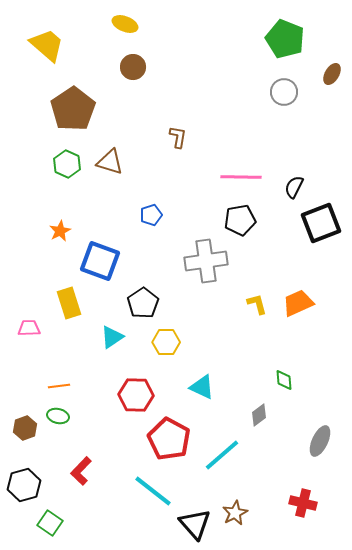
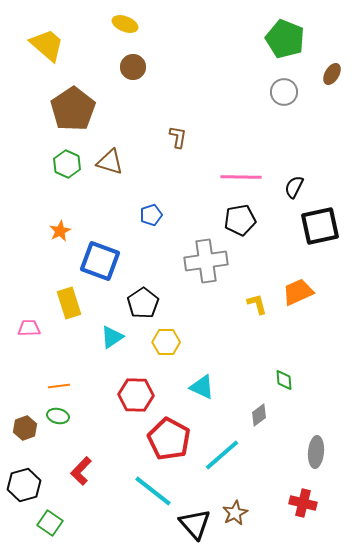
black square at (321, 223): moved 1 px left, 3 px down; rotated 9 degrees clockwise
orange trapezoid at (298, 303): moved 11 px up
gray ellipse at (320, 441): moved 4 px left, 11 px down; rotated 20 degrees counterclockwise
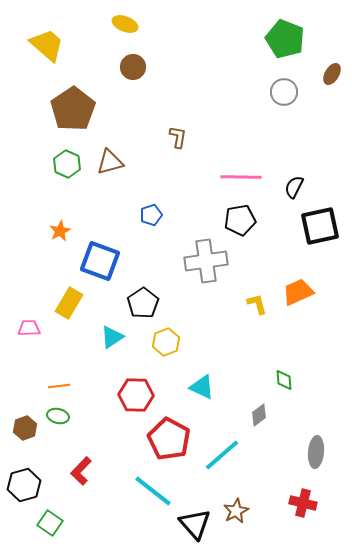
brown triangle at (110, 162): rotated 32 degrees counterclockwise
yellow rectangle at (69, 303): rotated 48 degrees clockwise
yellow hexagon at (166, 342): rotated 20 degrees counterclockwise
brown star at (235, 513): moved 1 px right, 2 px up
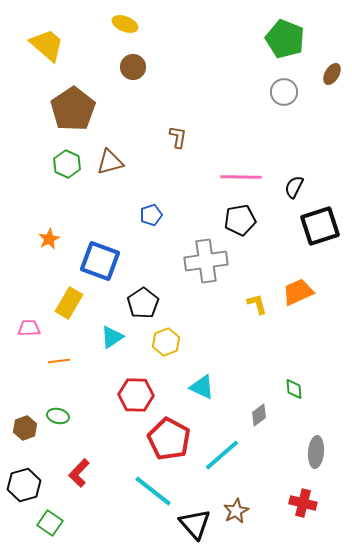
black square at (320, 226): rotated 6 degrees counterclockwise
orange star at (60, 231): moved 11 px left, 8 px down
green diamond at (284, 380): moved 10 px right, 9 px down
orange line at (59, 386): moved 25 px up
red L-shape at (81, 471): moved 2 px left, 2 px down
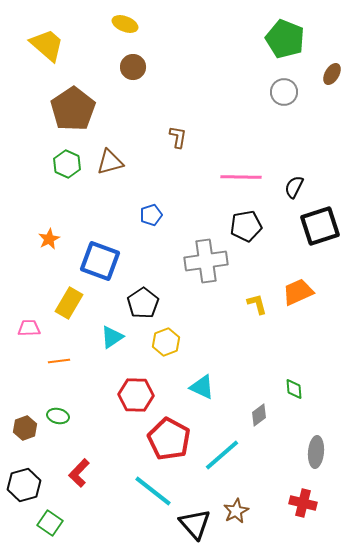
black pentagon at (240, 220): moved 6 px right, 6 px down
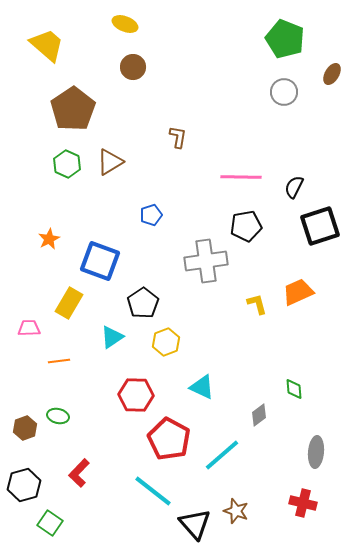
brown triangle at (110, 162): rotated 16 degrees counterclockwise
brown star at (236, 511): rotated 25 degrees counterclockwise
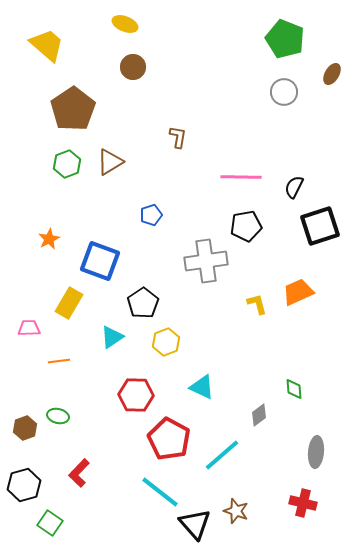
green hexagon at (67, 164): rotated 16 degrees clockwise
cyan line at (153, 491): moved 7 px right, 1 px down
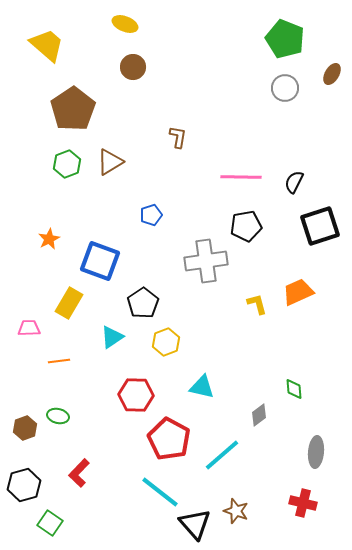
gray circle at (284, 92): moved 1 px right, 4 px up
black semicircle at (294, 187): moved 5 px up
cyan triangle at (202, 387): rotated 12 degrees counterclockwise
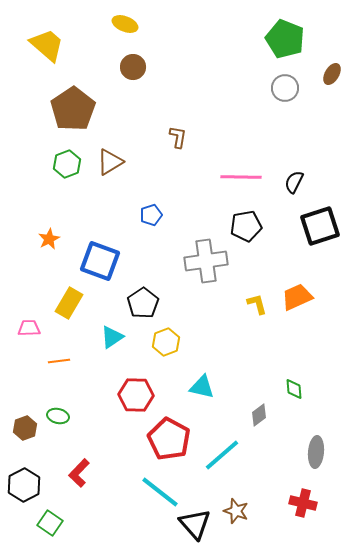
orange trapezoid at (298, 292): moved 1 px left, 5 px down
black hexagon at (24, 485): rotated 12 degrees counterclockwise
